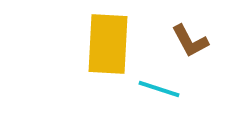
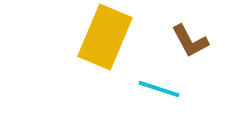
yellow rectangle: moved 3 px left, 7 px up; rotated 20 degrees clockwise
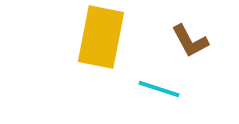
yellow rectangle: moved 4 px left; rotated 12 degrees counterclockwise
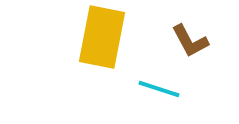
yellow rectangle: moved 1 px right
